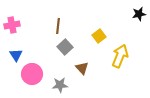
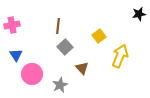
gray star: rotated 21 degrees counterclockwise
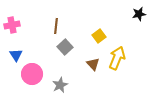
brown line: moved 2 px left
yellow arrow: moved 3 px left, 2 px down
brown triangle: moved 11 px right, 4 px up
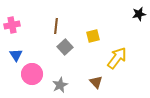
yellow square: moved 6 px left; rotated 24 degrees clockwise
yellow arrow: rotated 15 degrees clockwise
brown triangle: moved 3 px right, 18 px down
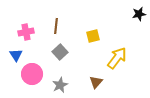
pink cross: moved 14 px right, 7 px down
gray square: moved 5 px left, 5 px down
brown triangle: rotated 24 degrees clockwise
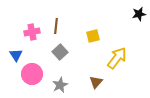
pink cross: moved 6 px right
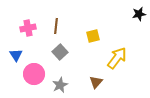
pink cross: moved 4 px left, 4 px up
pink circle: moved 2 px right
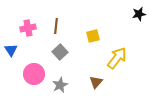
blue triangle: moved 5 px left, 5 px up
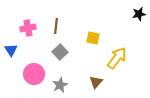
yellow square: moved 2 px down; rotated 24 degrees clockwise
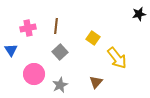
yellow square: rotated 24 degrees clockwise
yellow arrow: rotated 105 degrees clockwise
